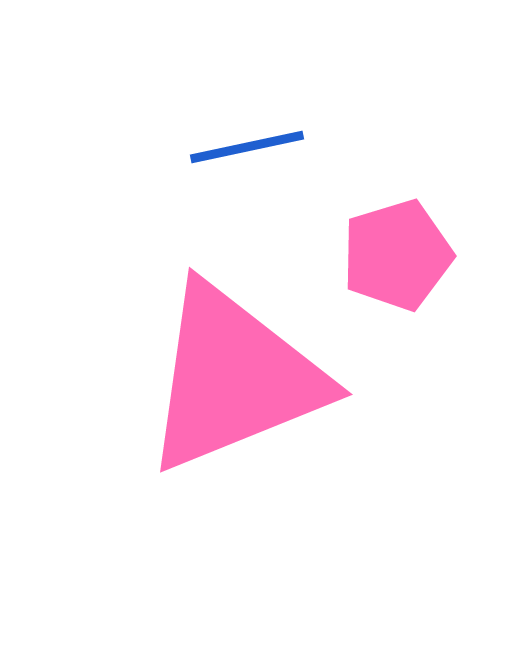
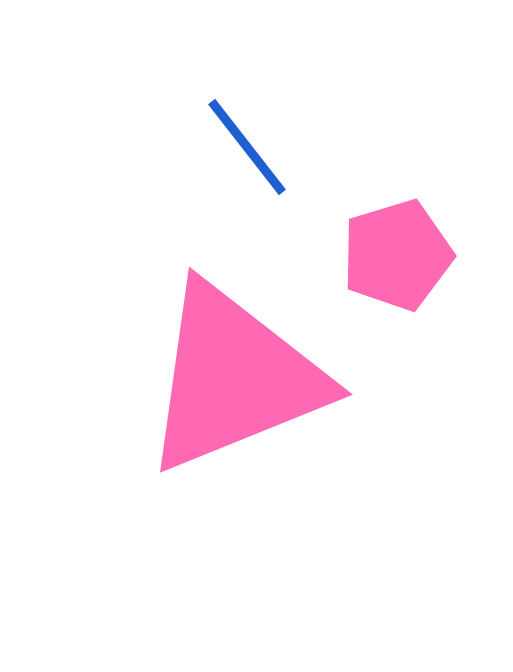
blue line: rotated 64 degrees clockwise
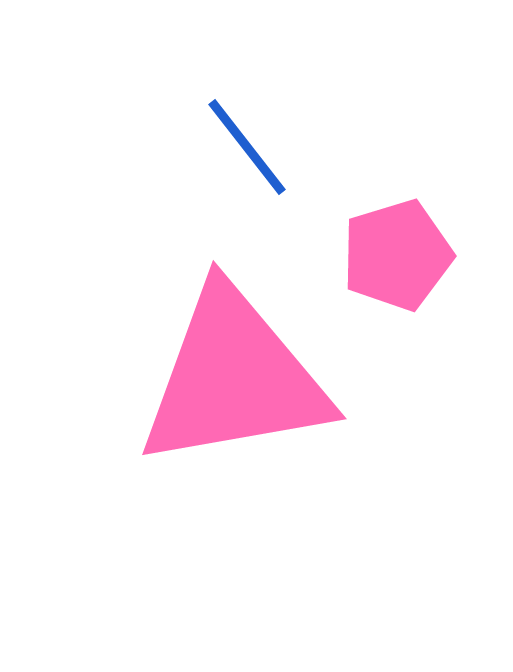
pink triangle: rotated 12 degrees clockwise
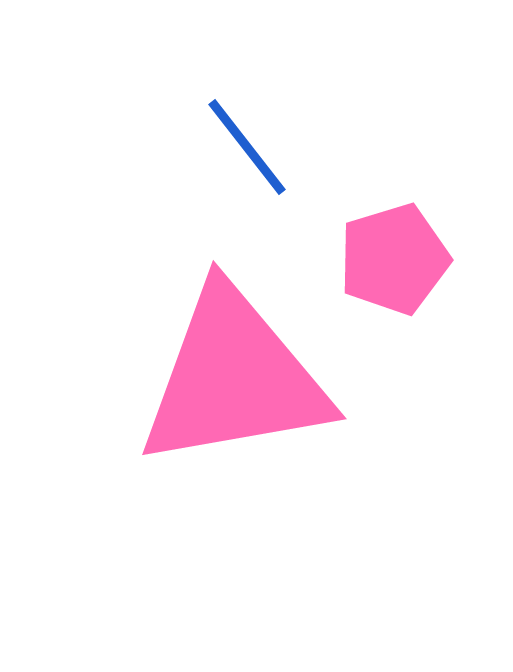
pink pentagon: moved 3 px left, 4 px down
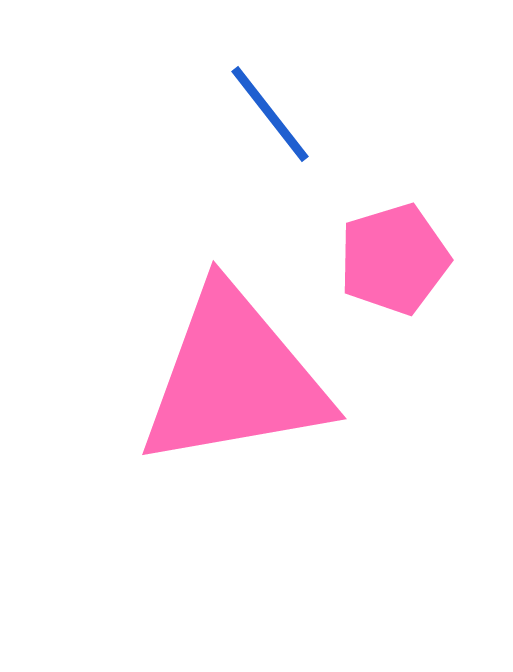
blue line: moved 23 px right, 33 px up
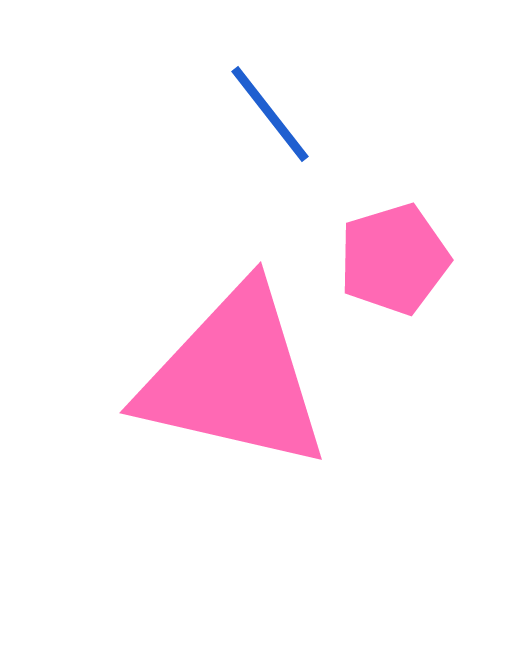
pink triangle: rotated 23 degrees clockwise
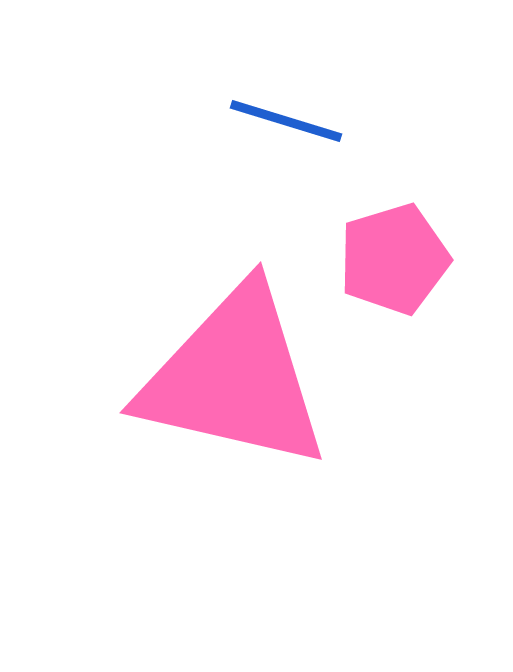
blue line: moved 16 px right, 7 px down; rotated 35 degrees counterclockwise
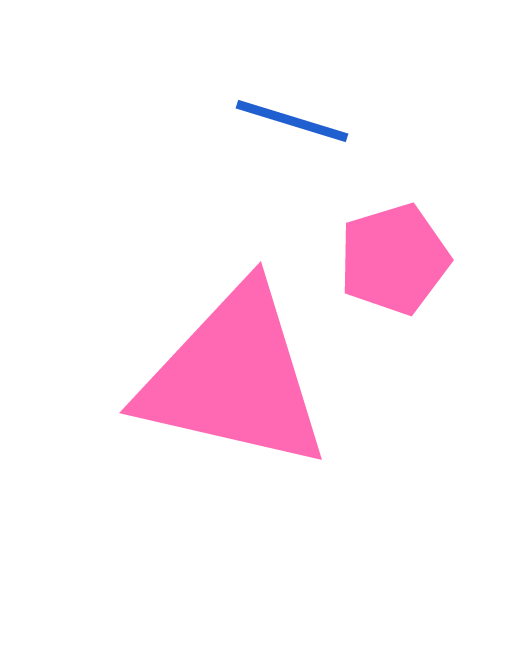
blue line: moved 6 px right
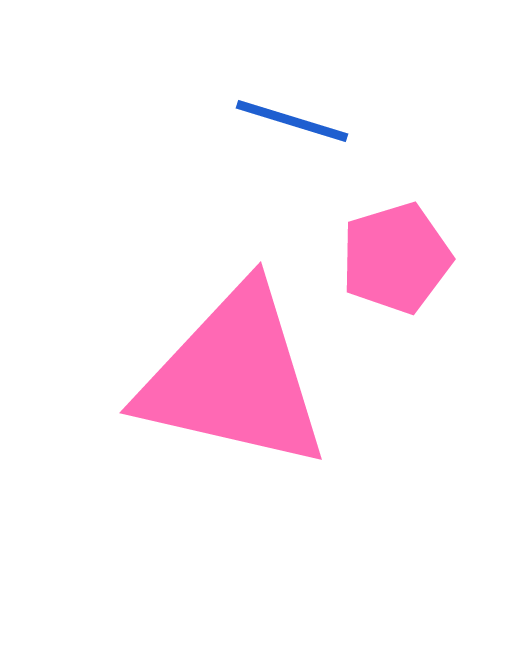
pink pentagon: moved 2 px right, 1 px up
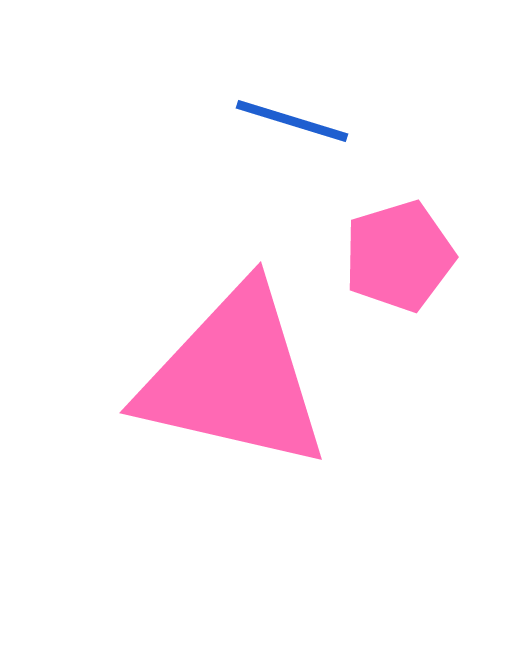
pink pentagon: moved 3 px right, 2 px up
